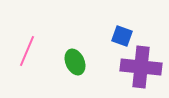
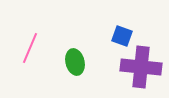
pink line: moved 3 px right, 3 px up
green ellipse: rotated 10 degrees clockwise
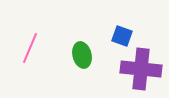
green ellipse: moved 7 px right, 7 px up
purple cross: moved 2 px down
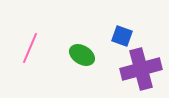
green ellipse: rotated 45 degrees counterclockwise
purple cross: rotated 21 degrees counterclockwise
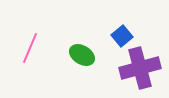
blue square: rotated 30 degrees clockwise
purple cross: moved 1 px left, 1 px up
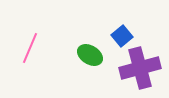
green ellipse: moved 8 px right
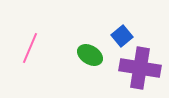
purple cross: rotated 24 degrees clockwise
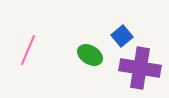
pink line: moved 2 px left, 2 px down
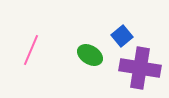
pink line: moved 3 px right
